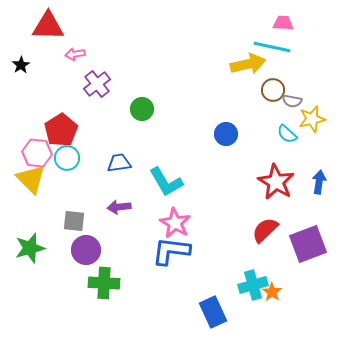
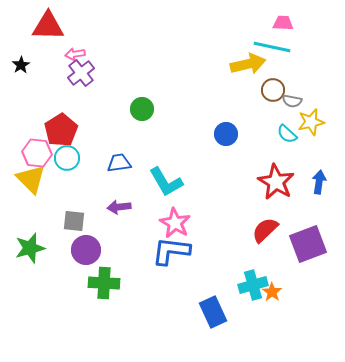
purple cross: moved 16 px left, 11 px up
yellow star: moved 1 px left, 3 px down
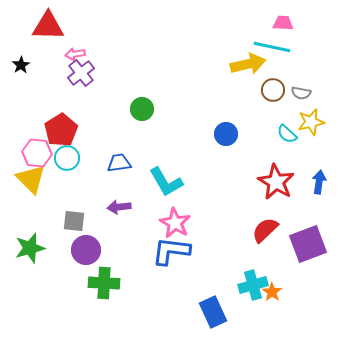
gray semicircle: moved 9 px right, 8 px up
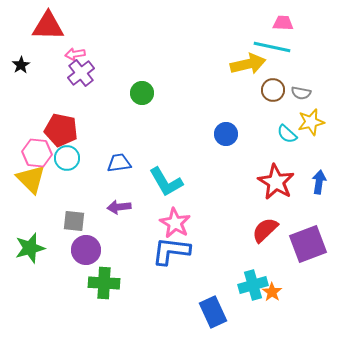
green circle: moved 16 px up
red pentagon: rotated 28 degrees counterclockwise
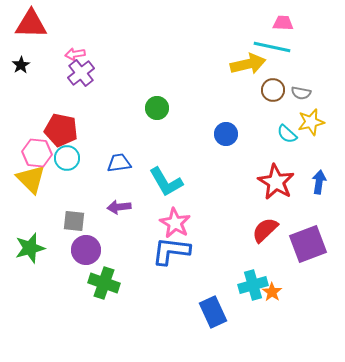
red triangle: moved 17 px left, 2 px up
green circle: moved 15 px right, 15 px down
green cross: rotated 16 degrees clockwise
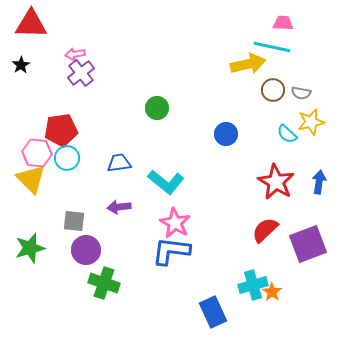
red pentagon: rotated 20 degrees counterclockwise
cyan L-shape: rotated 21 degrees counterclockwise
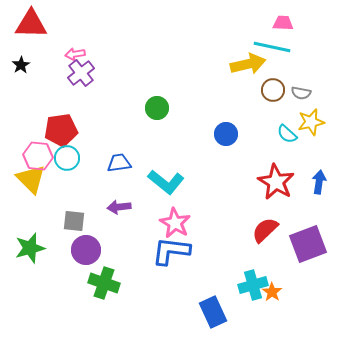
pink hexagon: moved 1 px right, 3 px down
